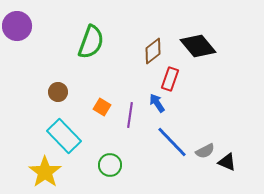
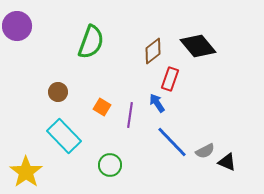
yellow star: moved 19 px left
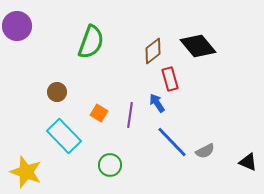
red rectangle: rotated 35 degrees counterclockwise
brown circle: moved 1 px left
orange square: moved 3 px left, 6 px down
black triangle: moved 21 px right
yellow star: rotated 16 degrees counterclockwise
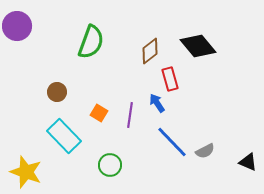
brown diamond: moved 3 px left
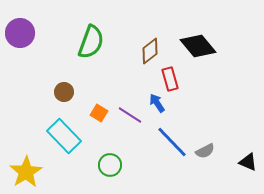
purple circle: moved 3 px right, 7 px down
brown circle: moved 7 px right
purple line: rotated 65 degrees counterclockwise
yellow star: rotated 20 degrees clockwise
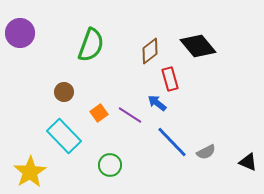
green semicircle: moved 3 px down
blue arrow: rotated 18 degrees counterclockwise
orange square: rotated 24 degrees clockwise
gray semicircle: moved 1 px right, 1 px down
yellow star: moved 4 px right
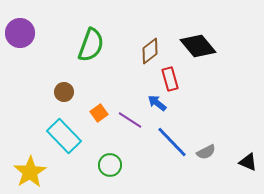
purple line: moved 5 px down
